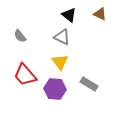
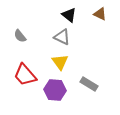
purple hexagon: moved 1 px down
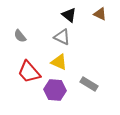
yellow triangle: moved 1 px left; rotated 30 degrees counterclockwise
red trapezoid: moved 4 px right, 3 px up
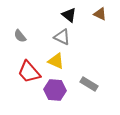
yellow triangle: moved 3 px left, 1 px up
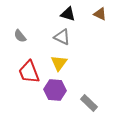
black triangle: moved 1 px left, 1 px up; rotated 21 degrees counterclockwise
yellow triangle: moved 3 px right, 2 px down; rotated 42 degrees clockwise
red trapezoid: rotated 20 degrees clockwise
gray rectangle: moved 19 px down; rotated 12 degrees clockwise
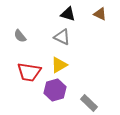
yellow triangle: moved 2 px down; rotated 24 degrees clockwise
red trapezoid: rotated 60 degrees counterclockwise
purple hexagon: rotated 20 degrees counterclockwise
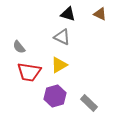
gray semicircle: moved 1 px left, 11 px down
purple hexagon: moved 6 px down
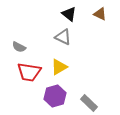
black triangle: moved 1 px right; rotated 21 degrees clockwise
gray triangle: moved 1 px right
gray semicircle: rotated 24 degrees counterclockwise
yellow triangle: moved 2 px down
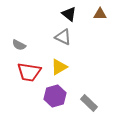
brown triangle: rotated 24 degrees counterclockwise
gray semicircle: moved 2 px up
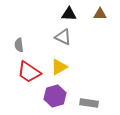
black triangle: rotated 35 degrees counterclockwise
gray semicircle: rotated 56 degrees clockwise
red trapezoid: rotated 25 degrees clockwise
gray rectangle: rotated 36 degrees counterclockwise
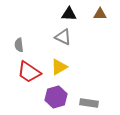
purple hexagon: moved 1 px right, 1 px down
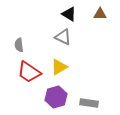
black triangle: rotated 28 degrees clockwise
